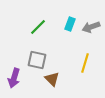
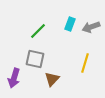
green line: moved 4 px down
gray square: moved 2 px left, 1 px up
brown triangle: rotated 28 degrees clockwise
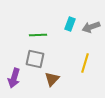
green line: moved 4 px down; rotated 42 degrees clockwise
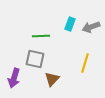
green line: moved 3 px right, 1 px down
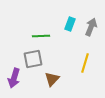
gray arrow: rotated 132 degrees clockwise
gray square: moved 2 px left; rotated 24 degrees counterclockwise
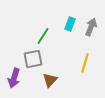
green line: moved 2 px right; rotated 54 degrees counterclockwise
brown triangle: moved 2 px left, 1 px down
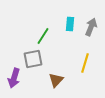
cyan rectangle: rotated 16 degrees counterclockwise
brown triangle: moved 6 px right
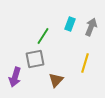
cyan rectangle: rotated 16 degrees clockwise
gray square: moved 2 px right
purple arrow: moved 1 px right, 1 px up
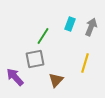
purple arrow: rotated 120 degrees clockwise
